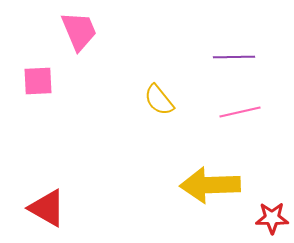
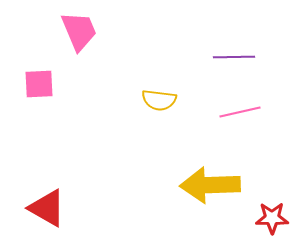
pink square: moved 1 px right, 3 px down
yellow semicircle: rotated 44 degrees counterclockwise
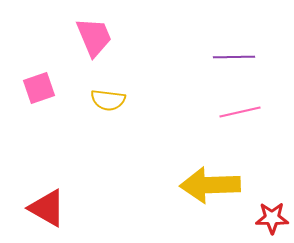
pink trapezoid: moved 15 px right, 6 px down
pink square: moved 4 px down; rotated 16 degrees counterclockwise
yellow semicircle: moved 51 px left
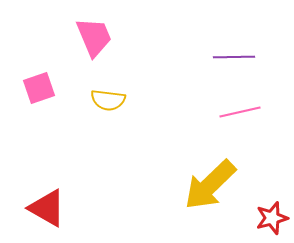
yellow arrow: rotated 42 degrees counterclockwise
red star: rotated 16 degrees counterclockwise
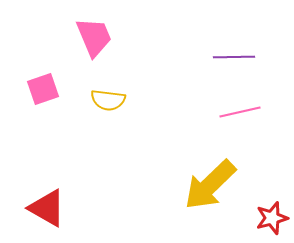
pink square: moved 4 px right, 1 px down
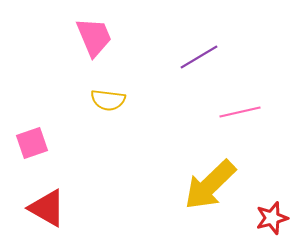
purple line: moved 35 px left; rotated 30 degrees counterclockwise
pink square: moved 11 px left, 54 px down
